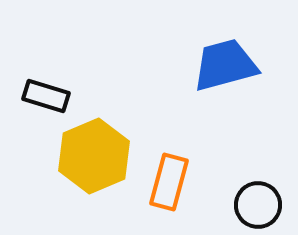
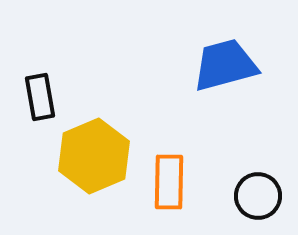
black rectangle: moved 6 px left, 1 px down; rotated 63 degrees clockwise
orange rectangle: rotated 14 degrees counterclockwise
black circle: moved 9 px up
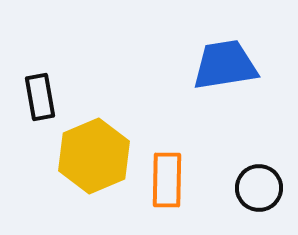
blue trapezoid: rotated 6 degrees clockwise
orange rectangle: moved 2 px left, 2 px up
black circle: moved 1 px right, 8 px up
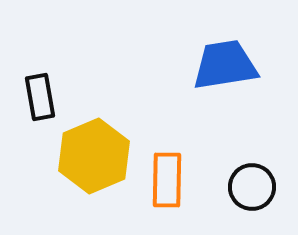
black circle: moved 7 px left, 1 px up
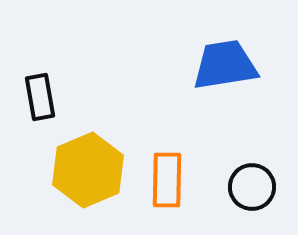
yellow hexagon: moved 6 px left, 14 px down
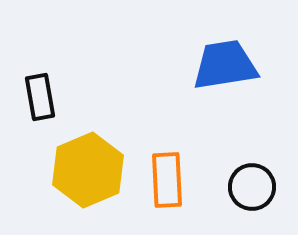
orange rectangle: rotated 4 degrees counterclockwise
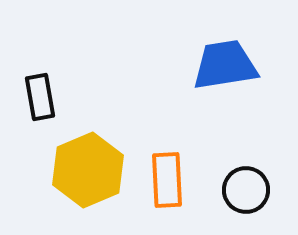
black circle: moved 6 px left, 3 px down
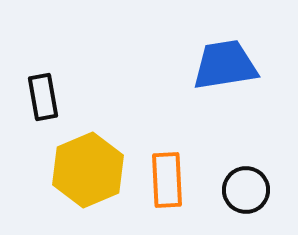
black rectangle: moved 3 px right
